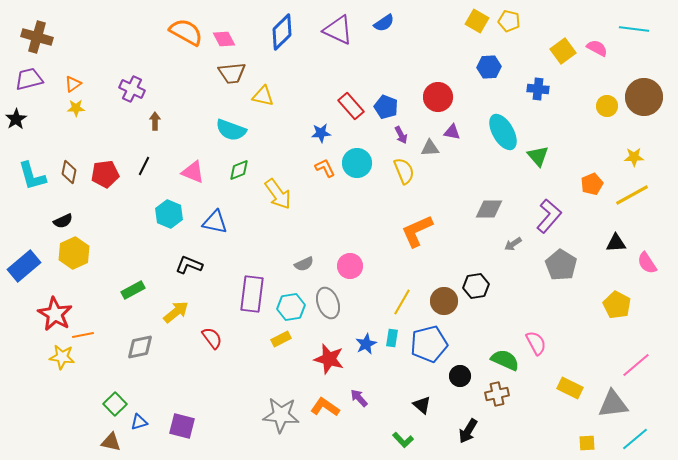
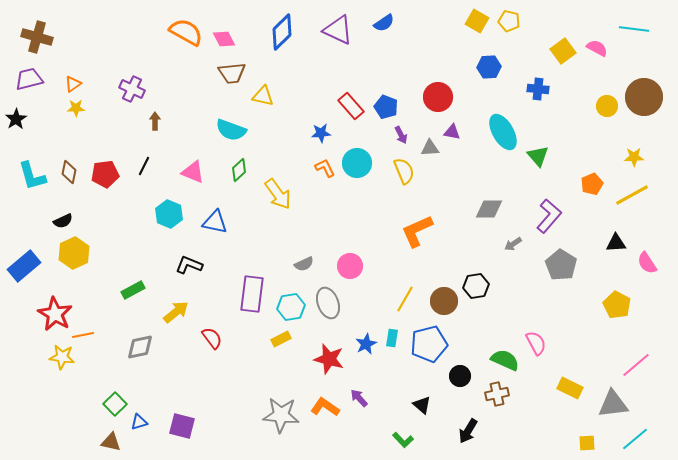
green diamond at (239, 170): rotated 20 degrees counterclockwise
yellow line at (402, 302): moved 3 px right, 3 px up
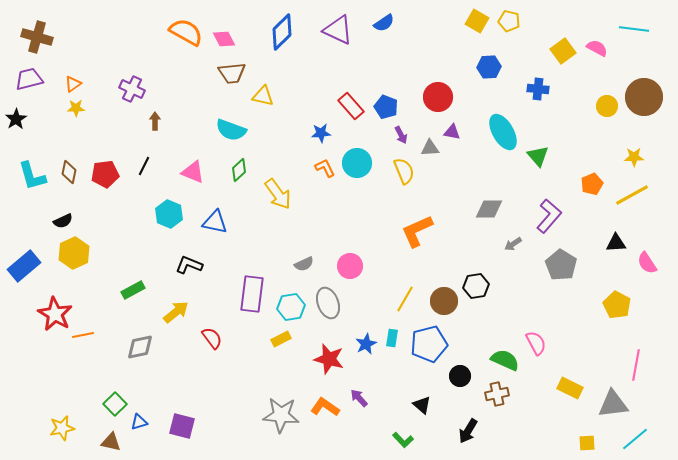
yellow star at (62, 357): moved 71 px down; rotated 20 degrees counterclockwise
pink line at (636, 365): rotated 40 degrees counterclockwise
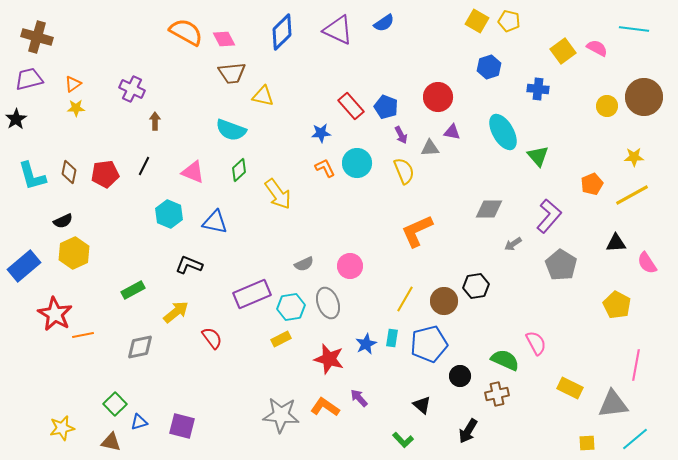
blue hexagon at (489, 67): rotated 15 degrees counterclockwise
purple rectangle at (252, 294): rotated 60 degrees clockwise
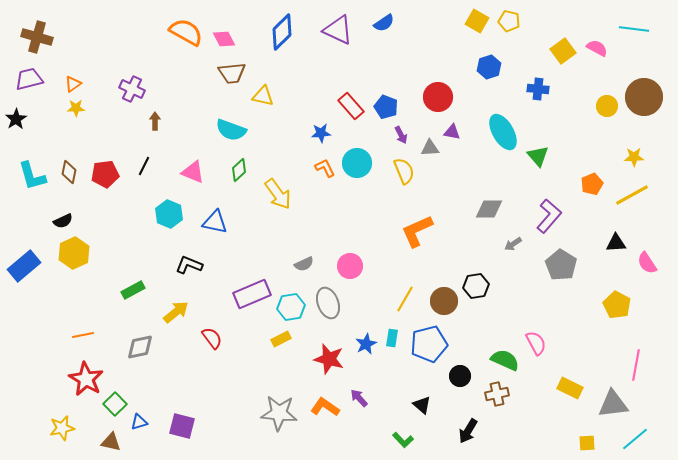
red star at (55, 314): moved 31 px right, 65 px down
gray star at (281, 415): moved 2 px left, 2 px up
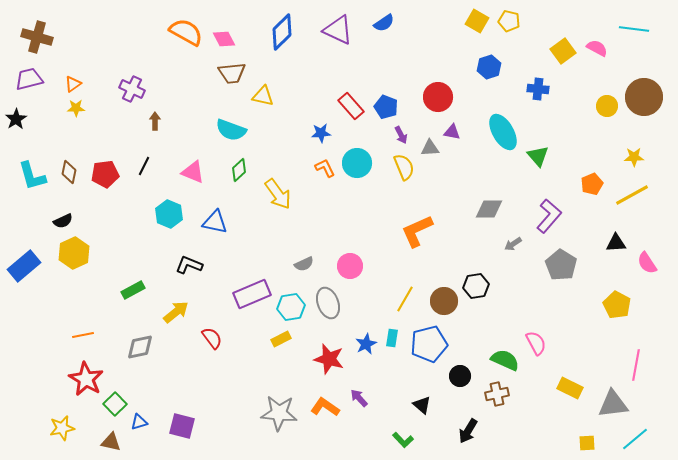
yellow semicircle at (404, 171): moved 4 px up
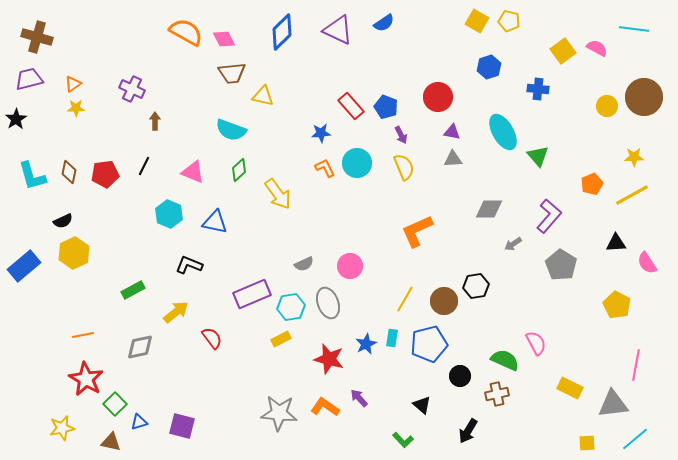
gray triangle at (430, 148): moved 23 px right, 11 px down
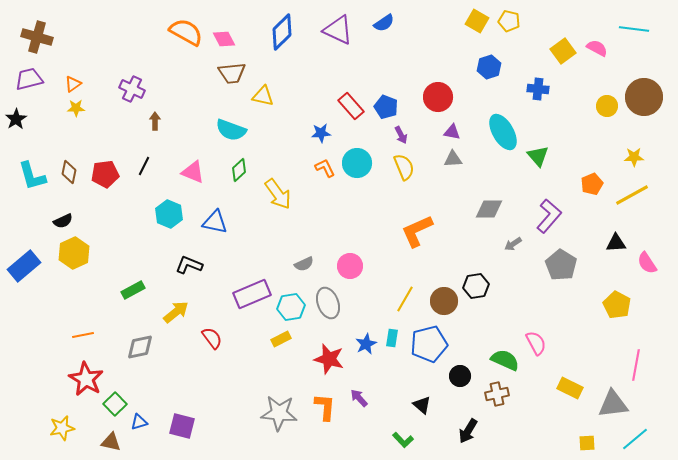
orange L-shape at (325, 407): rotated 60 degrees clockwise
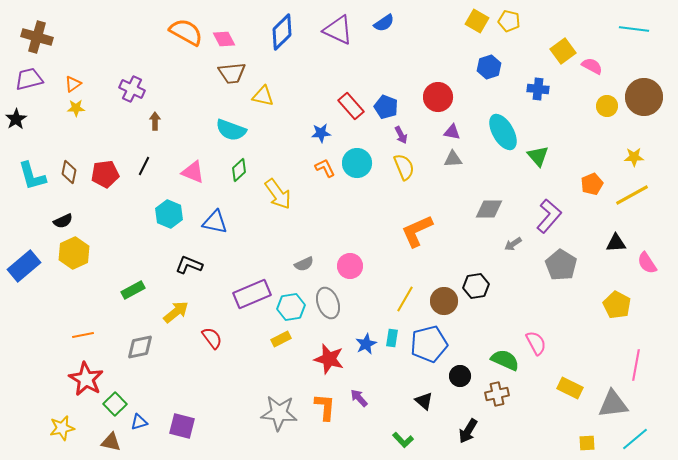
pink semicircle at (597, 48): moved 5 px left, 18 px down
black triangle at (422, 405): moved 2 px right, 4 px up
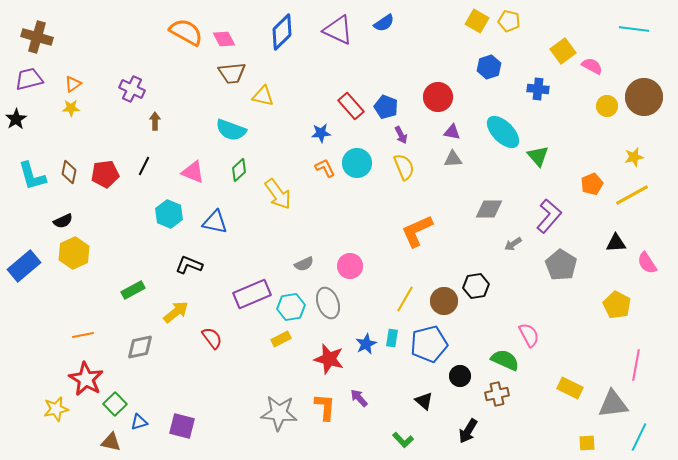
yellow star at (76, 108): moved 5 px left
cyan ellipse at (503, 132): rotated 15 degrees counterclockwise
yellow star at (634, 157): rotated 12 degrees counterclockwise
pink semicircle at (536, 343): moved 7 px left, 8 px up
yellow star at (62, 428): moved 6 px left, 19 px up
cyan line at (635, 439): moved 4 px right, 2 px up; rotated 24 degrees counterclockwise
